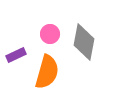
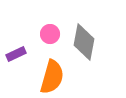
purple rectangle: moved 1 px up
orange semicircle: moved 5 px right, 5 px down
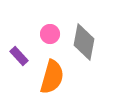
purple rectangle: moved 3 px right, 2 px down; rotated 72 degrees clockwise
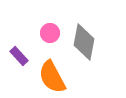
pink circle: moved 1 px up
orange semicircle: rotated 136 degrees clockwise
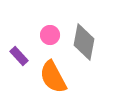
pink circle: moved 2 px down
orange semicircle: moved 1 px right
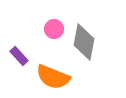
pink circle: moved 4 px right, 6 px up
orange semicircle: rotated 40 degrees counterclockwise
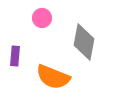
pink circle: moved 12 px left, 11 px up
purple rectangle: moved 4 px left; rotated 48 degrees clockwise
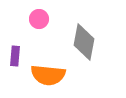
pink circle: moved 3 px left, 1 px down
orange semicircle: moved 5 px left, 2 px up; rotated 16 degrees counterclockwise
